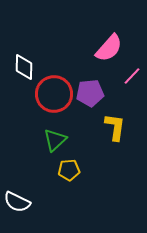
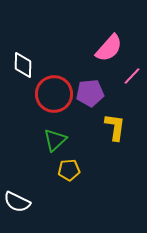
white diamond: moved 1 px left, 2 px up
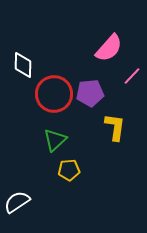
white semicircle: rotated 120 degrees clockwise
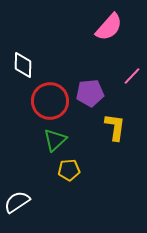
pink semicircle: moved 21 px up
red circle: moved 4 px left, 7 px down
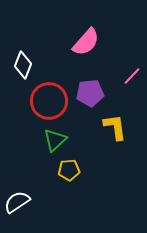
pink semicircle: moved 23 px left, 15 px down
white diamond: rotated 20 degrees clockwise
red circle: moved 1 px left
yellow L-shape: rotated 16 degrees counterclockwise
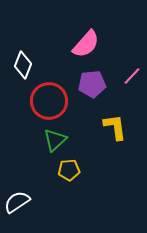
pink semicircle: moved 2 px down
purple pentagon: moved 2 px right, 9 px up
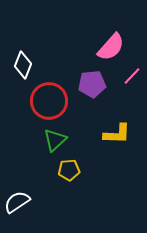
pink semicircle: moved 25 px right, 3 px down
yellow L-shape: moved 2 px right, 7 px down; rotated 100 degrees clockwise
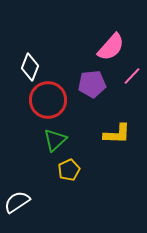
white diamond: moved 7 px right, 2 px down
red circle: moved 1 px left, 1 px up
yellow pentagon: rotated 20 degrees counterclockwise
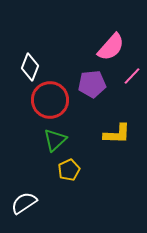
red circle: moved 2 px right
white semicircle: moved 7 px right, 1 px down
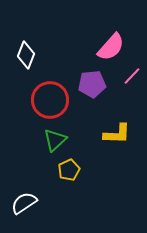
white diamond: moved 4 px left, 12 px up
